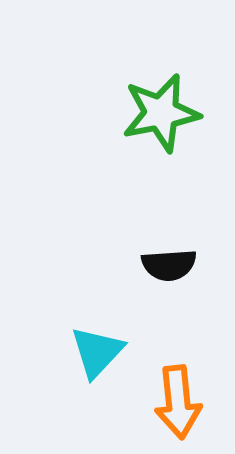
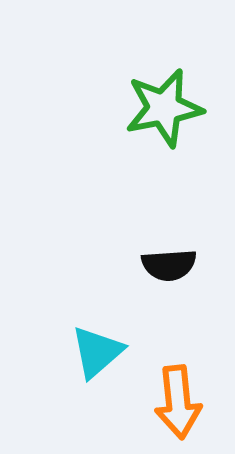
green star: moved 3 px right, 5 px up
cyan triangle: rotated 6 degrees clockwise
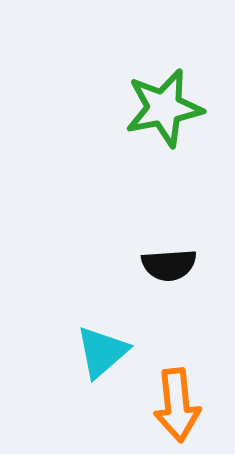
cyan triangle: moved 5 px right
orange arrow: moved 1 px left, 3 px down
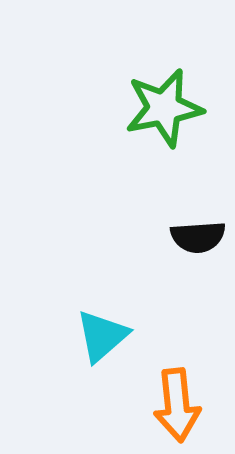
black semicircle: moved 29 px right, 28 px up
cyan triangle: moved 16 px up
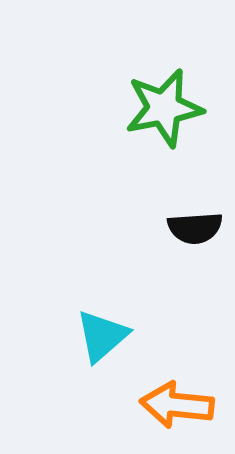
black semicircle: moved 3 px left, 9 px up
orange arrow: rotated 102 degrees clockwise
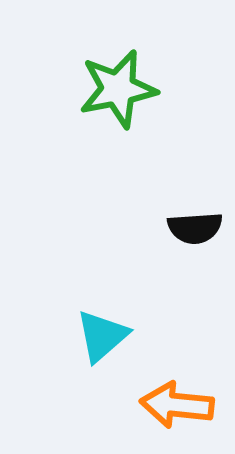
green star: moved 46 px left, 19 px up
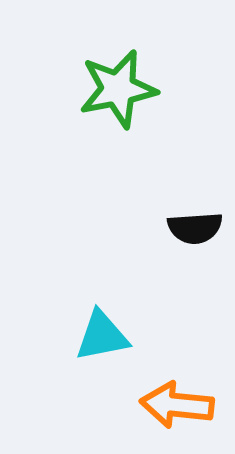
cyan triangle: rotated 30 degrees clockwise
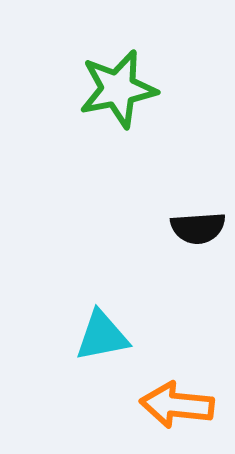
black semicircle: moved 3 px right
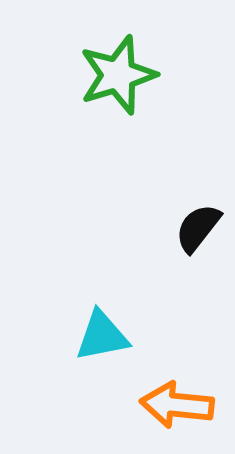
green star: moved 14 px up; rotated 6 degrees counterclockwise
black semicircle: rotated 132 degrees clockwise
